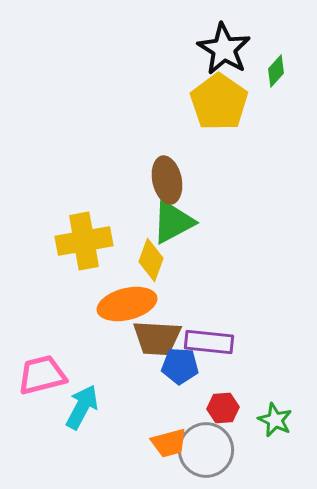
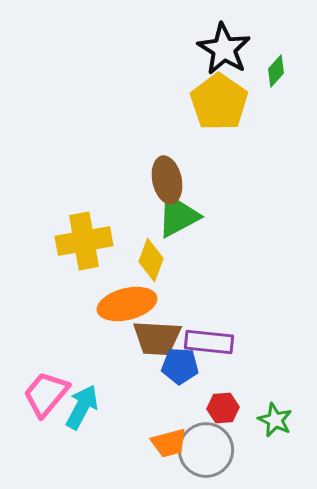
green triangle: moved 5 px right, 6 px up
pink trapezoid: moved 4 px right, 19 px down; rotated 36 degrees counterclockwise
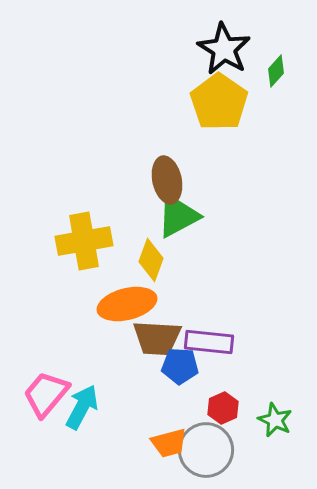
red hexagon: rotated 20 degrees counterclockwise
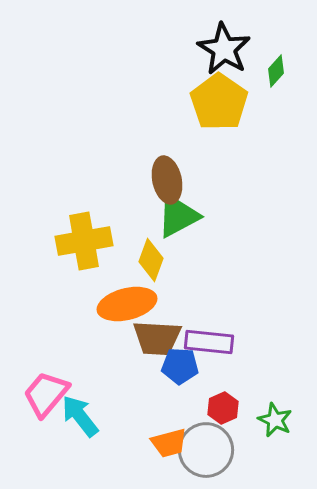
cyan arrow: moved 2 px left, 9 px down; rotated 66 degrees counterclockwise
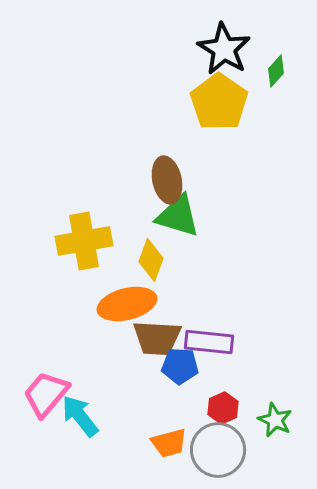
green triangle: rotated 45 degrees clockwise
gray circle: moved 12 px right
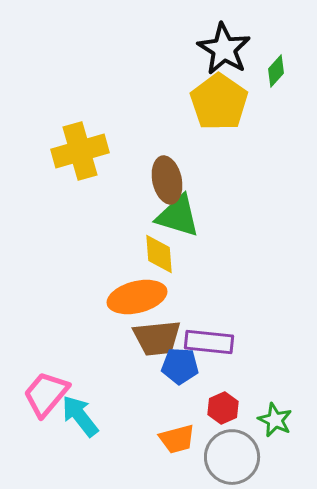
yellow cross: moved 4 px left, 90 px up; rotated 6 degrees counterclockwise
yellow diamond: moved 8 px right, 6 px up; rotated 24 degrees counterclockwise
orange ellipse: moved 10 px right, 7 px up
brown trapezoid: rotated 9 degrees counterclockwise
orange trapezoid: moved 8 px right, 4 px up
gray circle: moved 14 px right, 7 px down
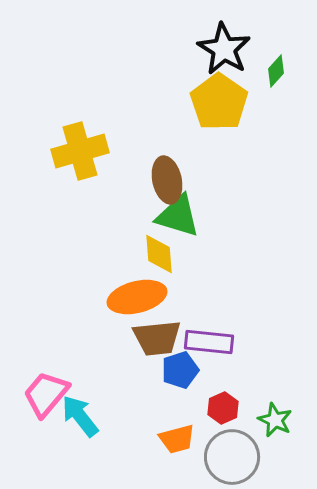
blue pentagon: moved 4 px down; rotated 21 degrees counterclockwise
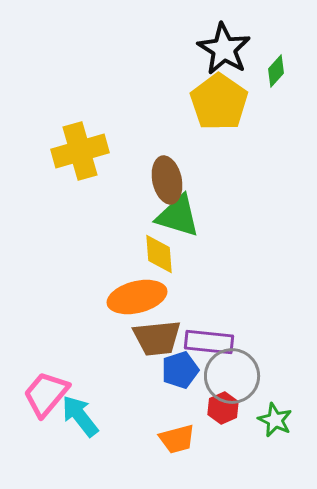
gray circle: moved 81 px up
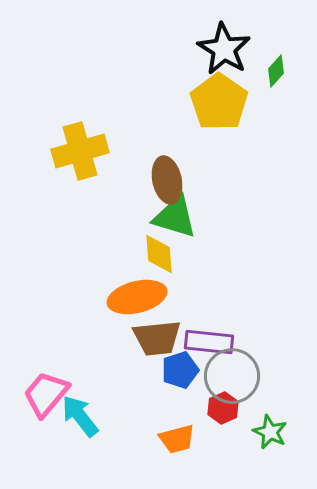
green triangle: moved 3 px left, 1 px down
green star: moved 5 px left, 12 px down
